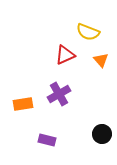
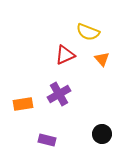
orange triangle: moved 1 px right, 1 px up
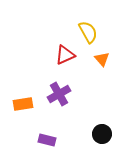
yellow semicircle: rotated 140 degrees counterclockwise
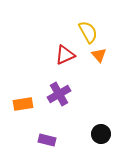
orange triangle: moved 3 px left, 4 px up
black circle: moved 1 px left
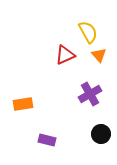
purple cross: moved 31 px right
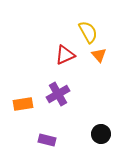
purple cross: moved 32 px left
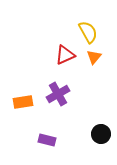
orange triangle: moved 5 px left, 2 px down; rotated 21 degrees clockwise
orange rectangle: moved 2 px up
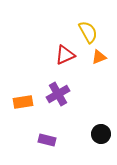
orange triangle: moved 5 px right; rotated 28 degrees clockwise
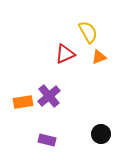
red triangle: moved 1 px up
purple cross: moved 9 px left, 2 px down; rotated 10 degrees counterclockwise
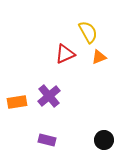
orange rectangle: moved 6 px left
black circle: moved 3 px right, 6 px down
